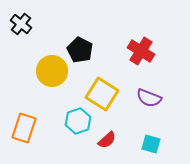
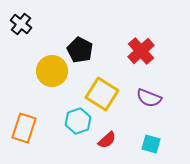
red cross: rotated 16 degrees clockwise
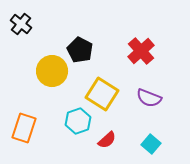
cyan square: rotated 24 degrees clockwise
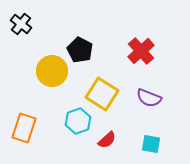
cyan square: rotated 30 degrees counterclockwise
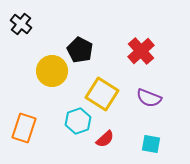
red semicircle: moved 2 px left, 1 px up
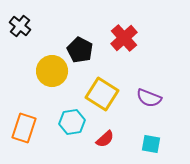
black cross: moved 1 px left, 2 px down
red cross: moved 17 px left, 13 px up
cyan hexagon: moved 6 px left, 1 px down; rotated 10 degrees clockwise
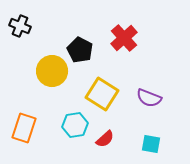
black cross: rotated 15 degrees counterclockwise
cyan hexagon: moved 3 px right, 3 px down
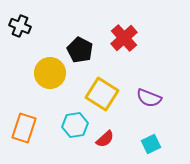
yellow circle: moved 2 px left, 2 px down
cyan square: rotated 36 degrees counterclockwise
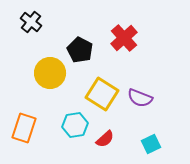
black cross: moved 11 px right, 4 px up; rotated 15 degrees clockwise
purple semicircle: moved 9 px left
